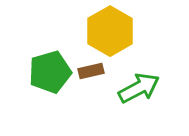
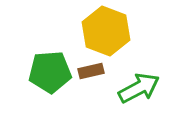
yellow hexagon: moved 4 px left; rotated 9 degrees counterclockwise
green pentagon: rotated 12 degrees clockwise
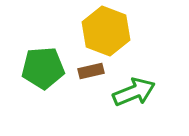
green pentagon: moved 7 px left, 4 px up
green arrow: moved 5 px left, 4 px down; rotated 6 degrees clockwise
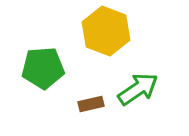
brown rectangle: moved 33 px down
green arrow: moved 4 px right, 3 px up; rotated 12 degrees counterclockwise
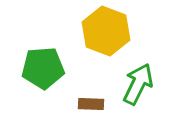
green arrow: moved 5 px up; rotated 30 degrees counterclockwise
brown rectangle: rotated 15 degrees clockwise
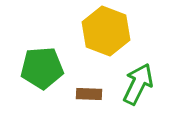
green pentagon: moved 1 px left
brown rectangle: moved 2 px left, 10 px up
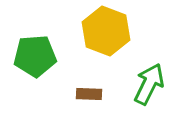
green pentagon: moved 7 px left, 12 px up
green arrow: moved 11 px right
